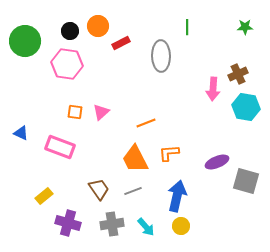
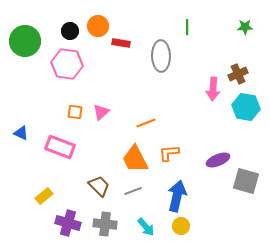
red rectangle: rotated 36 degrees clockwise
purple ellipse: moved 1 px right, 2 px up
brown trapezoid: moved 3 px up; rotated 10 degrees counterclockwise
gray cross: moved 7 px left; rotated 15 degrees clockwise
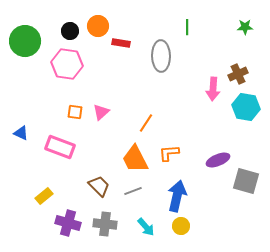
orange line: rotated 36 degrees counterclockwise
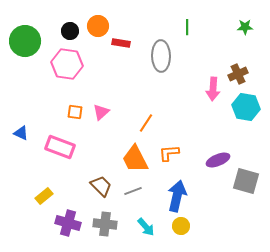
brown trapezoid: moved 2 px right
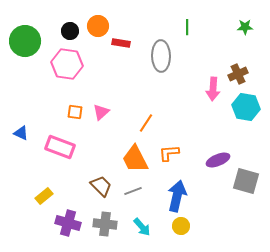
cyan arrow: moved 4 px left
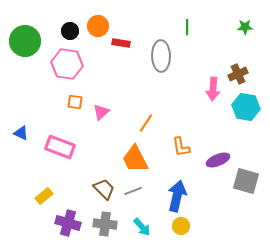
orange square: moved 10 px up
orange L-shape: moved 12 px right, 6 px up; rotated 95 degrees counterclockwise
brown trapezoid: moved 3 px right, 3 px down
